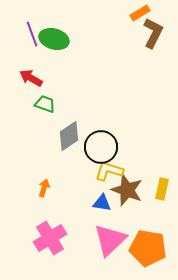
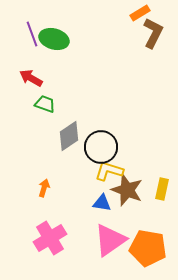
pink triangle: rotated 9 degrees clockwise
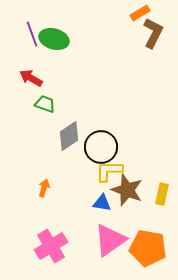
yellow L-shape: rotated 16 degrees counterclockwise
yellow rectangle: moved 5 px down
pink cross: moved 1 px right, 8 px down
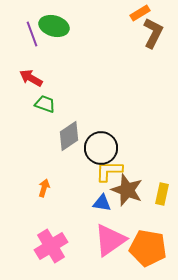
green ellipse: moved 13 px up
black circle: moved 1 px down
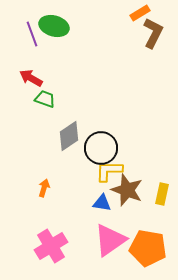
green trapezoid: moved 5 px up
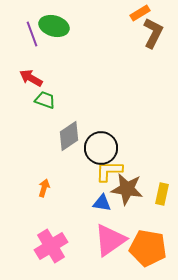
green trapezoid: moved 1 px down
brown star: moved 1 px up; rotated 12 degrees counterclockwise
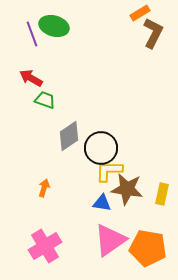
pink cross: moved 6 px left
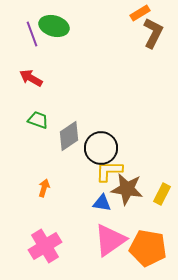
green trapezoid: moved 7 px left, 20 px down
yellow rectangle: rotated 15 degrees clockwise
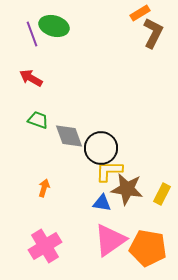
gray diamond: rotated 76 degrees counterclockwise
